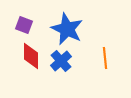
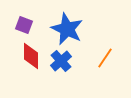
orange line: rotated 40 degrees clockwise
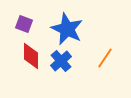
purple square: moved 1 px up
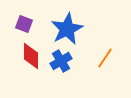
blue star: rotated 20 degrees clockwise
blue cross: rotated 10 degrees clockwise
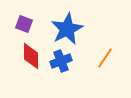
blue cross: rotated 10 degrees clockwise
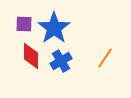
purple square: rotated 18 degrees counterclockwise
blue star: moved 13 px left, 1 px up; rotated 8 degrees counterclockwise
blue cross: rotated 10 degrees counterclockwise
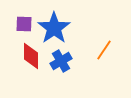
orange line: moved 1 px left, 8 px up
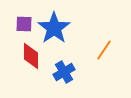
blue cross: moved 3 px right, 11 px down
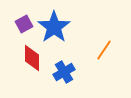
purple square: rotated 30 degrees counterclockwise
blue star: moved 1 px up
red diamond: moved 1 px right, 2 px down
